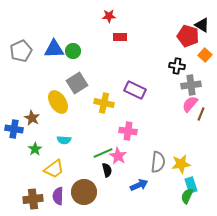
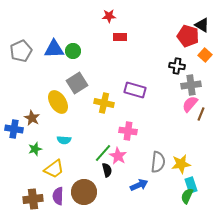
purple rectangle: rotated 10 degrees counterclockwise
green star: rotated 16 degrees clockwise
green line: rotated 24 degrees counterclockwise
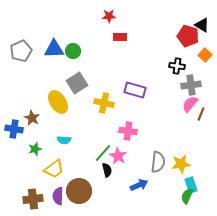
brown circle: moved 5 px left, 1 px up
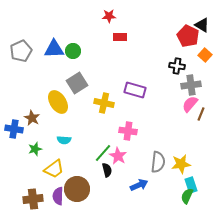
red pentagon: rotated 10 degrees clockwise
brown circle: moved 2 px left, 2 px up
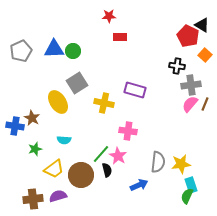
brown line: moved 4 px right, 10 px up
blue cross: moved 1 px right, 3 px up
green line: moved 2 px left, 1 px down
brown circle: moved 4 px right, 14 px up
purple semicircle: rotated 72 degrees clockwise
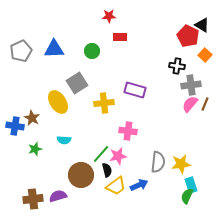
green circle: moved 19 px right
yellow cross: rotated 18 degrees counterclockwise
pink star: rotated 30 degrees clockwise
yellow trapezoid: moved 62 px right, 17 px down
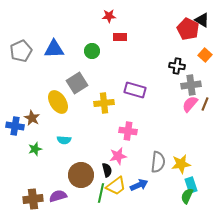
black triangle: moved 5 px up
red pentagon: moved 7 px up
green line: moved 39 px down; rotated 30 degrees counterclockwise
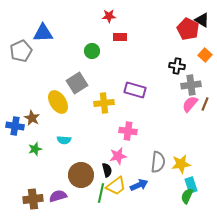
blue triangle: moved 11 px left, 16 px up
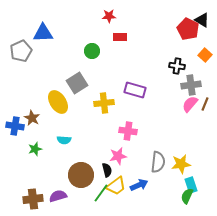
green line: rotated 24 degrees clockwise
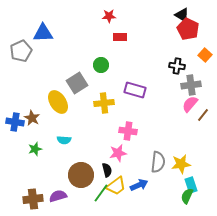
black triangle: moved 20 px left, 5 px up
green circle: moved 9 px right, 14 px down
brown line: moved 2 px left, 11 px down; rotated 16 degrees clockwise
blue cross: moved 4 px up
pink star: moved 3 px up
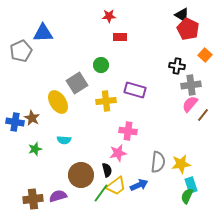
yellow cross: moved 2 px right, 2 px up
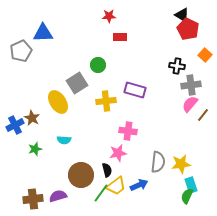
green circle: moved 3 px left
blue cross: moved 3 px down; rotated 36 degrees counterclockwise
